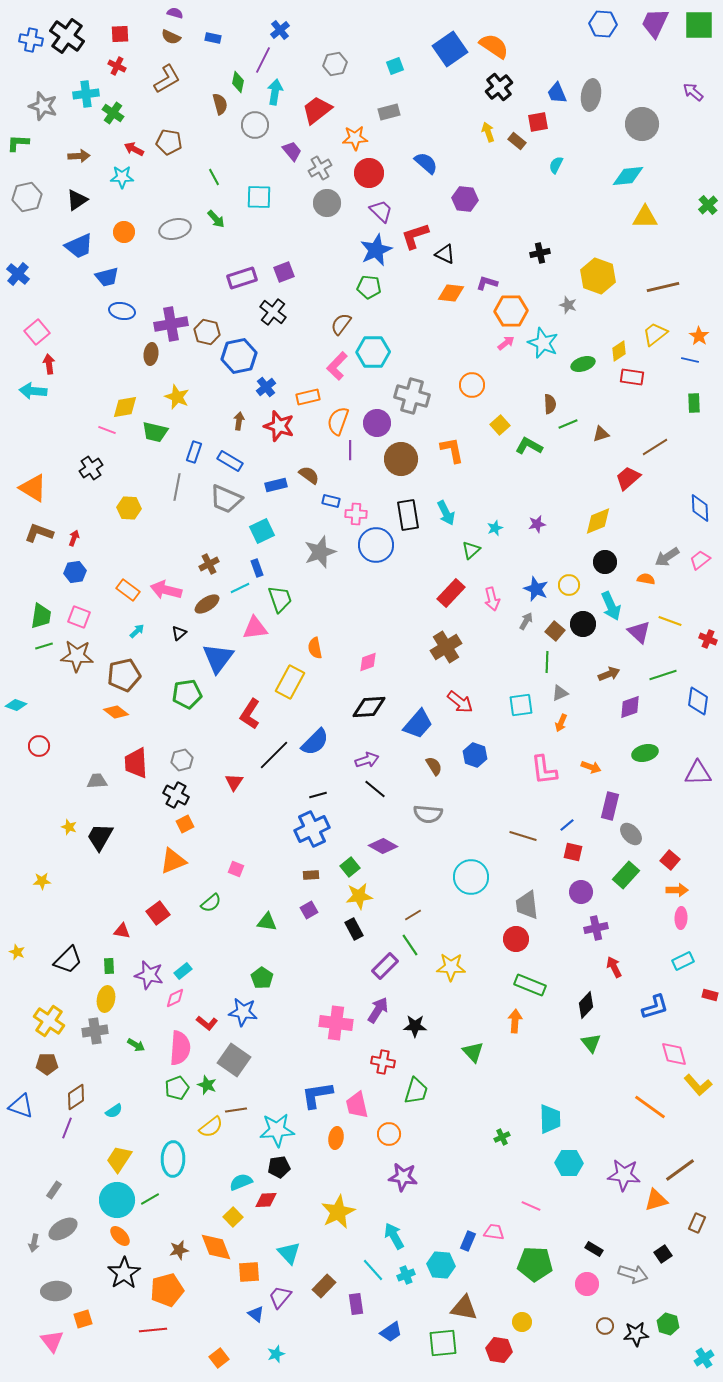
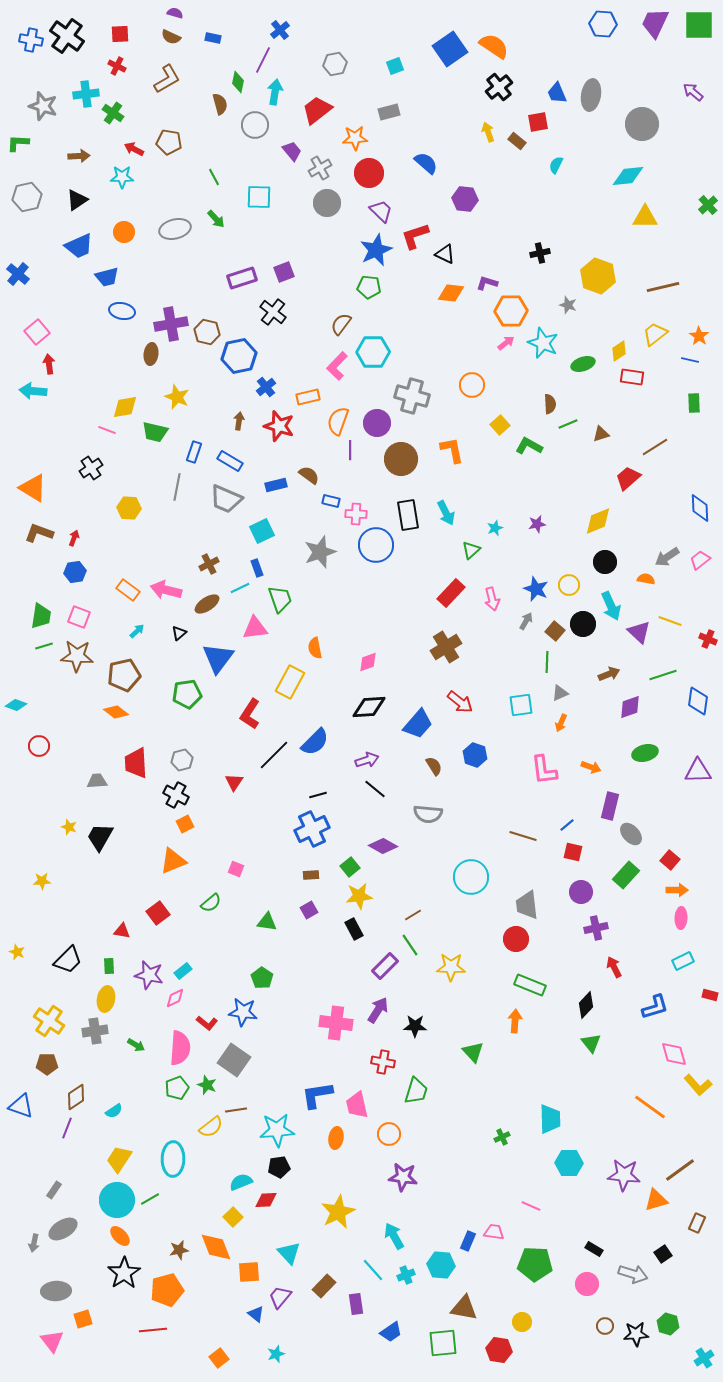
purple triangle at (698, 773): moved 2 px up
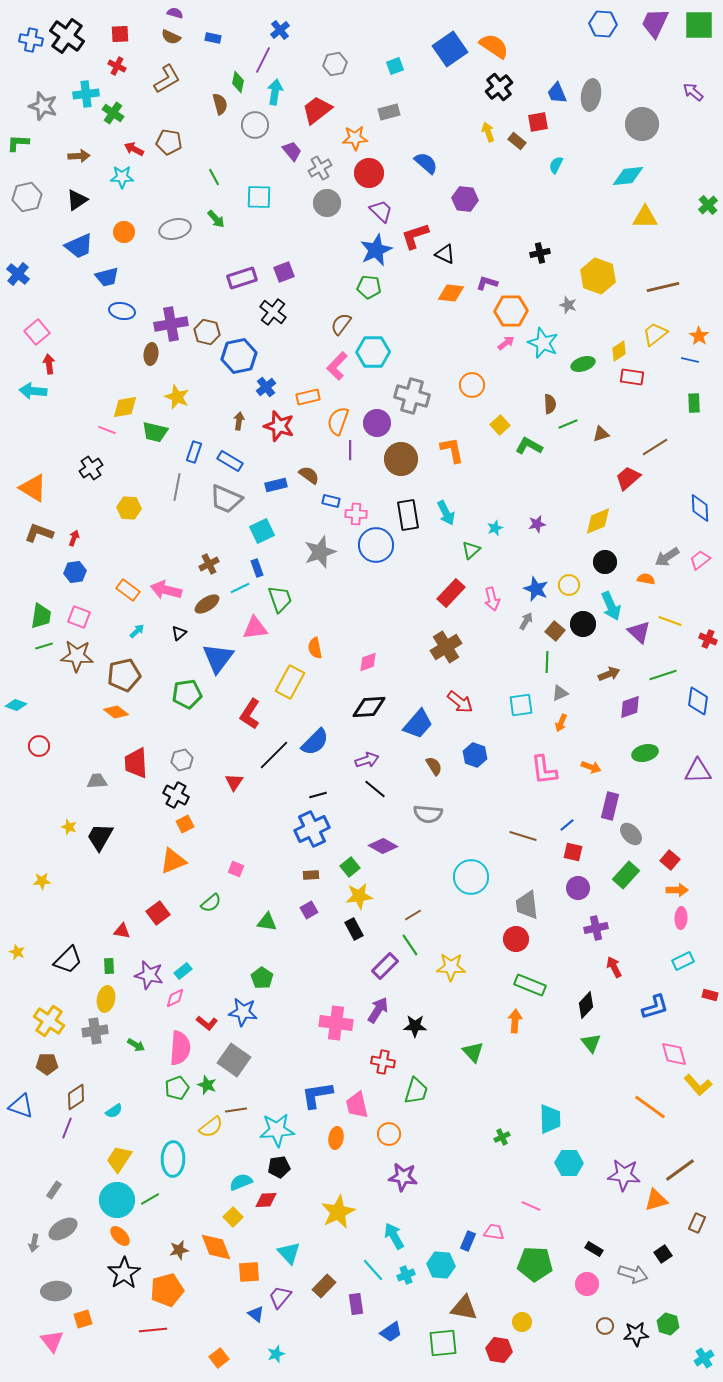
purple circle at (581, 892): moved 3 px left, 4 px up
